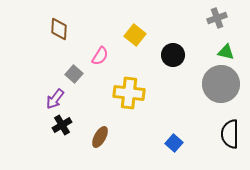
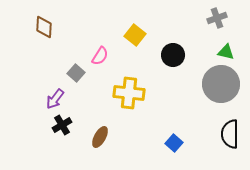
brown diamond: moved 15 px left, 2 px up
gray square: moved 2 px right, 1 px up
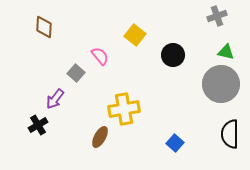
gray cross: moved 2 px up
pink semicircle: rotated 72 degrees counterclockwise
yellow cross: moved 5 px left, 16 px down; rotated 16 degrees counterclockwise
black cross: moved 24 px left
blue square: moved 1 px right
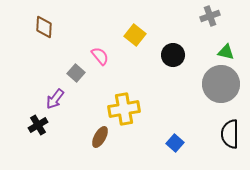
gray cross: moved 7 px left
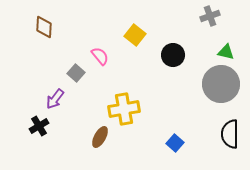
black cross: moved 1 px right, 1 px down
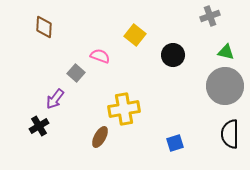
pink semicircle: rotated 30 degrees counterclockwise
gray circle: moved 4 px right, 2 px down
blue square: rotated 30 degrees clockwise
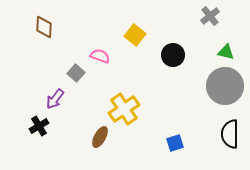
gray cross: rotated 18 degrees counterclockwise
yellow cross: rotated 24 degrees counterclockwise
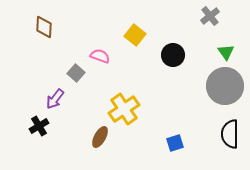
green triangle: rotated 42 degrees clockwise
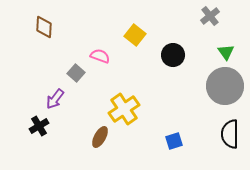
blue square: moved 1 px left, 2 px up
